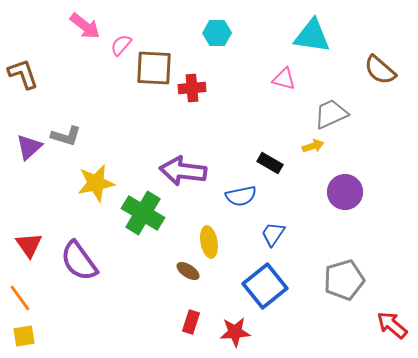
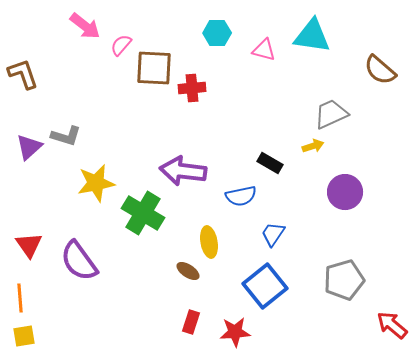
pink triangle: moved 20 px left, 29 px up
orange line: rotated 32 degrees clockwise
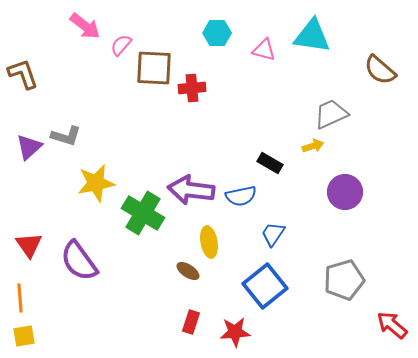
purple arrow: moved 8 px right, 19 px down
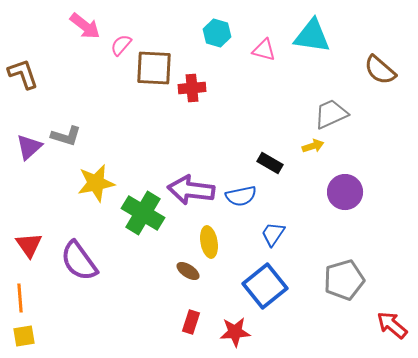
cyan hexagon: rotated 16 degrees clockwise
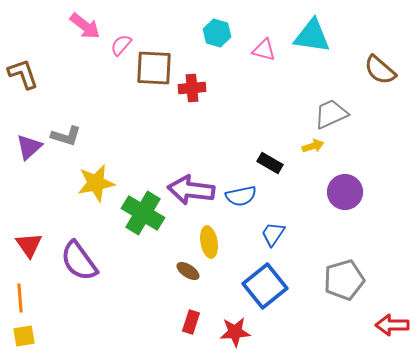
red arrow: rotated 40 degrees counterclockwise
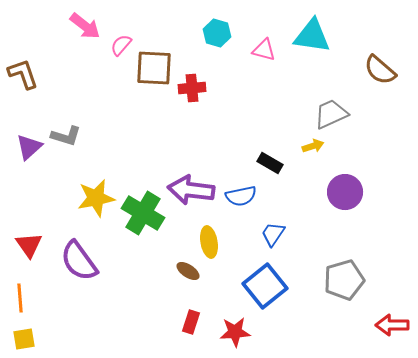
yellow star: moved 15 px down
yellow square: moved 3 px down
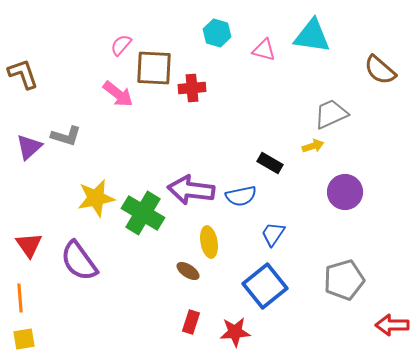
pink arrow: moved 33 px right, 68 px down
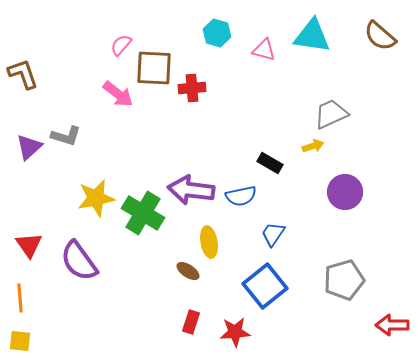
brown semicircle: moved 34 px up
yellow square: moved 4 px left, 2 px down; rotated 15 degrees clockwise
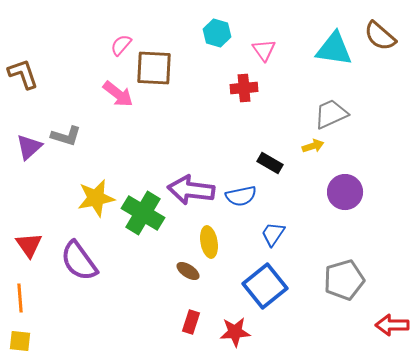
cyan triangle: moved 22 px right, 13 px down
pink triangle: rotated 40 degrees clockwise
red cross: moved 52 px right
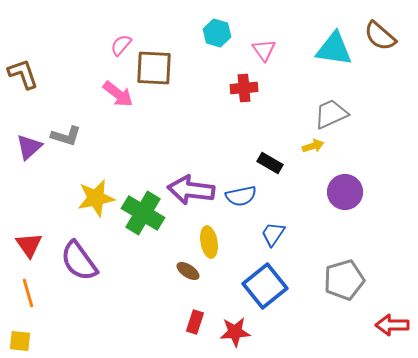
orange line: moved 8 px right, 5 px up; rotated 12 degrees counterclockwise
red rectangle: moved 4 px right
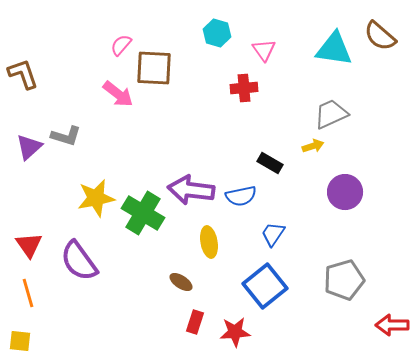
brown ellipse: moved 7 px left, 11 px down
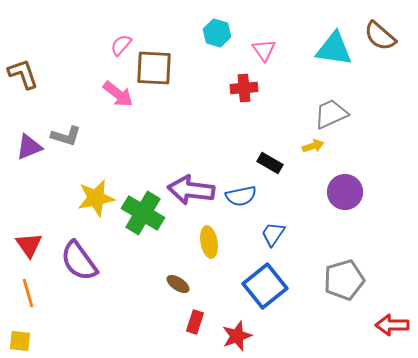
purple triangle: rotated 20 degrees clockwise
brown ellipse: moved 3 px left, 2 px down
red star: moved 2 px right, 4 px down; rotated 16 degrees counterclockwise
